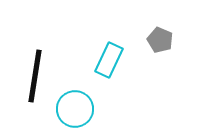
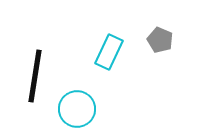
cyan rectangle: moved 8 px up
cyan circle: moved 2 px right
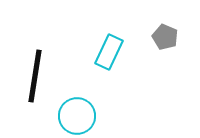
gray pentagon: moved 5 px right, 3 px up
cyan circle: moved 7 px down
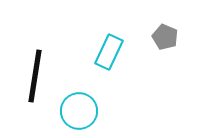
cyan circle: moved 2 px right, 5 px up
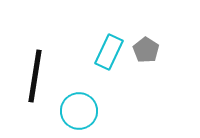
gray pentagon: moved 19 px left, 13 px down; rotated 10 degrees clockwise
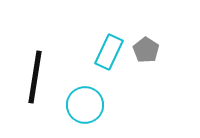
black line: moved 1 px down
cyan circle: moved 6 px right, 6 px up
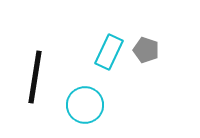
gray pentagon: rotated 15 degrees counterclockwise
